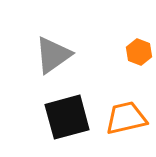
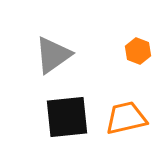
orange hexagon: moved 1 px left, 1 px up
black square: rotated 9 degrees clockwise
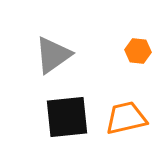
orange hexagon: rotated 15 degrees counterclockwise
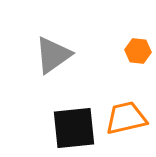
black square: moved 7 px right, 11 px down
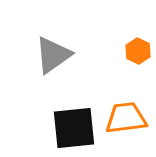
orange hexagon: rotated 20 degrees clockwise
orange trapezoid: rotated 6 degrees clockwise
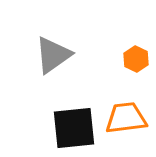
orange hexagon: moved 2 px left, 8 px down
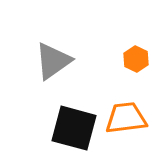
gray triangle: moved 6 px down
black square: rotated 21 degrees clockwise
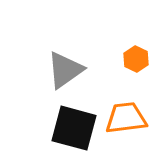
gray triangle: moved 12 px right, 9 px down
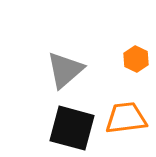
gray triangle: rotated 6 degrees counterclockwise
black square: moved 2 px left
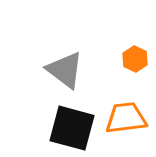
orange hexagon: moved 1 px left
gray triangle: rotated 42 degrees counterclockwise
